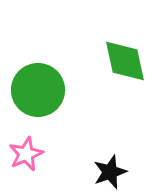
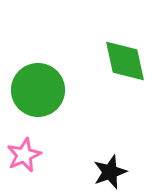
pink star: moved 2 px left, 1 px down
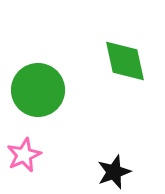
black star: moved 4 px right
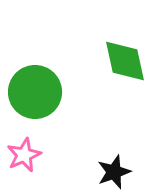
green circle: moved 3 px left, 2 px down
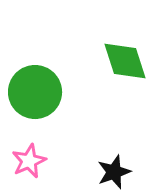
green diamond: rotated 6 degrees counterclockwise
pink star: moved 5 px right, 6 px down
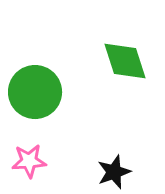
pink star: rotated 20 degrees clockwise
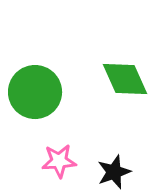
green diamond: moved 18 px down; rotated 6 degrees counterclockwise
pink star: moved 30 px right
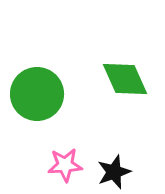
green circle: moved 2 px right, 2 px down
pink star: moved 6 px right, 4 px down
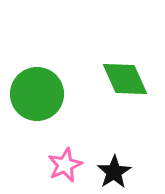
pink star: rotated 20 degrees counterclockwise
black star: rotated 12 degrees counterclockwise
